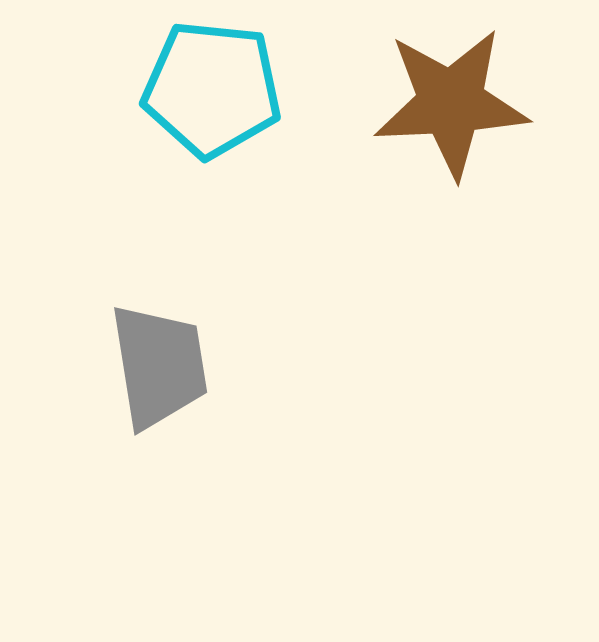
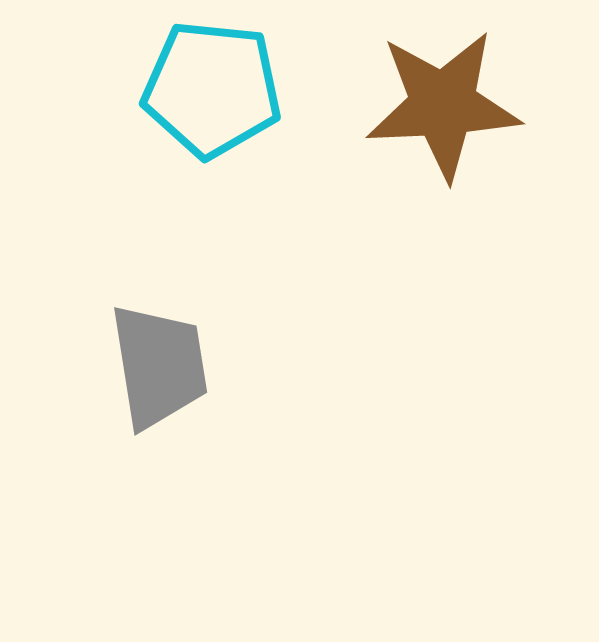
brown star: moved 8 px left, 2 px down
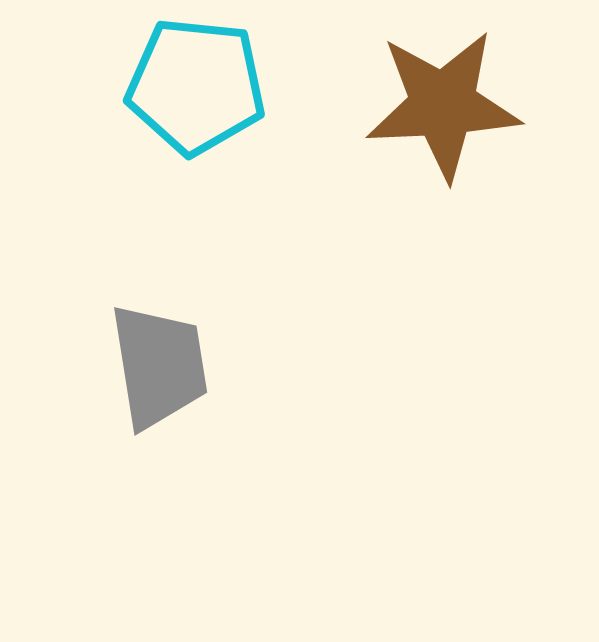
cyan pentagon: moved 16 px left, 3 px up
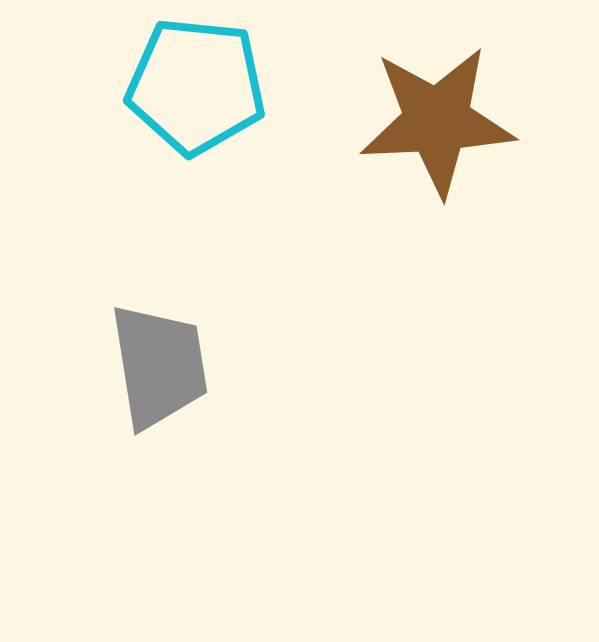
brown star: moved 6 px left, 16 px down
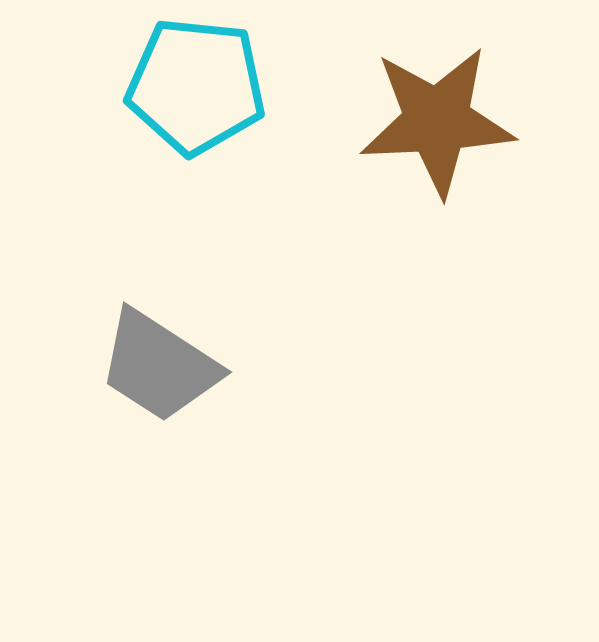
gray trapezoid: rotated 132 degrees clockwise
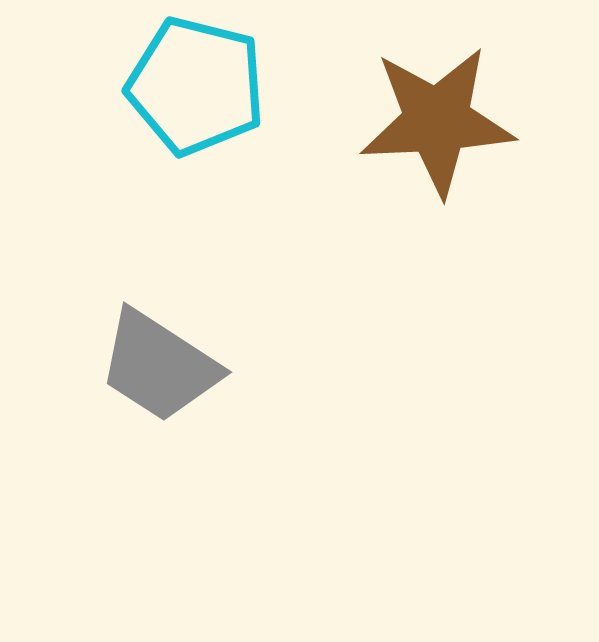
cyan pentagon: rotated 8 degrees clockwise
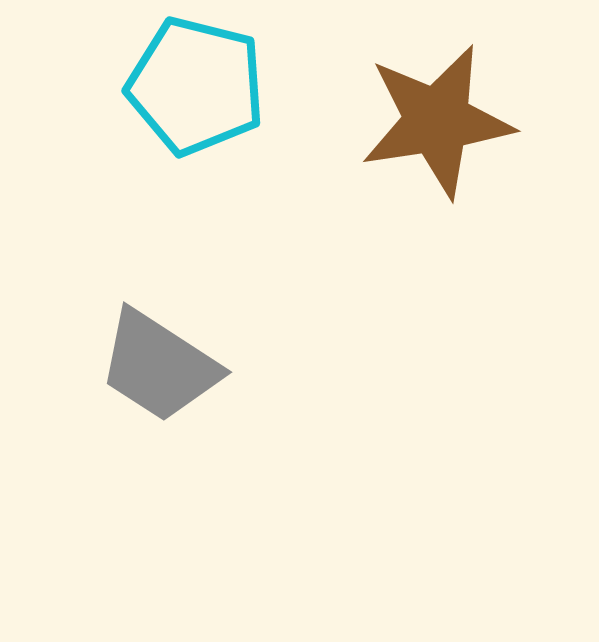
brown star: rotated 6 degrees counterclockwise
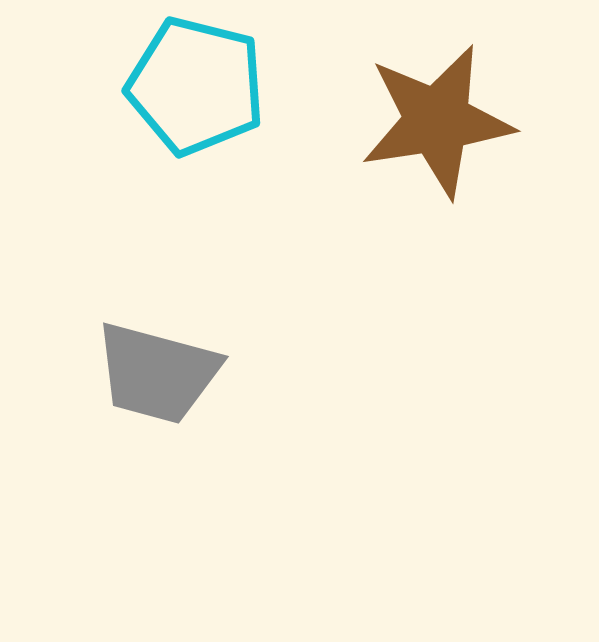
gray trapezoid: moved 2 px left, 7 px down; rotated 18 degrees counterclockwise
